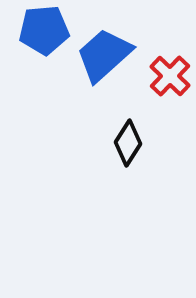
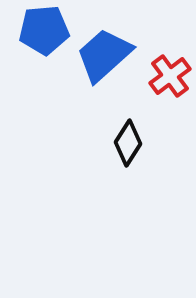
red cross: rotated 9 degrees clockwise
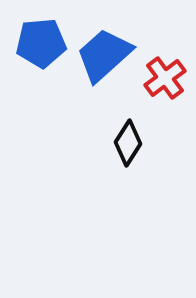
blue pentagon: moved 3 px left, 13 px down
red cross: moved 5 px left, 2 px down
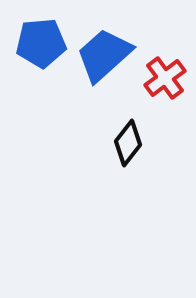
black diamond: rotated 6 degrees clockwise
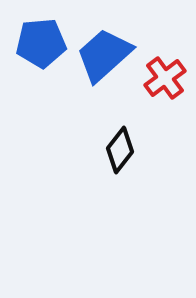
black diamond: moved 8 px left, 7 px down
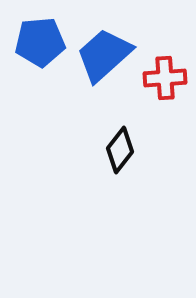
blue pentagon: moved 1 px left, 1 px up
red cross: rotated 33 degrees clockwise
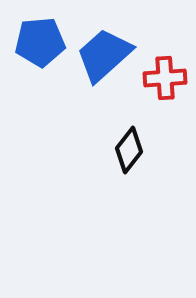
black diamond: moved 9 px right
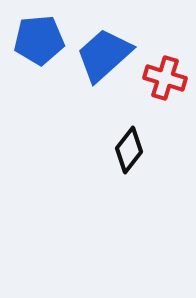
blue pentagon: moved 1 px left, 2 px up
red cross: rotated 21 degrees clockwise
